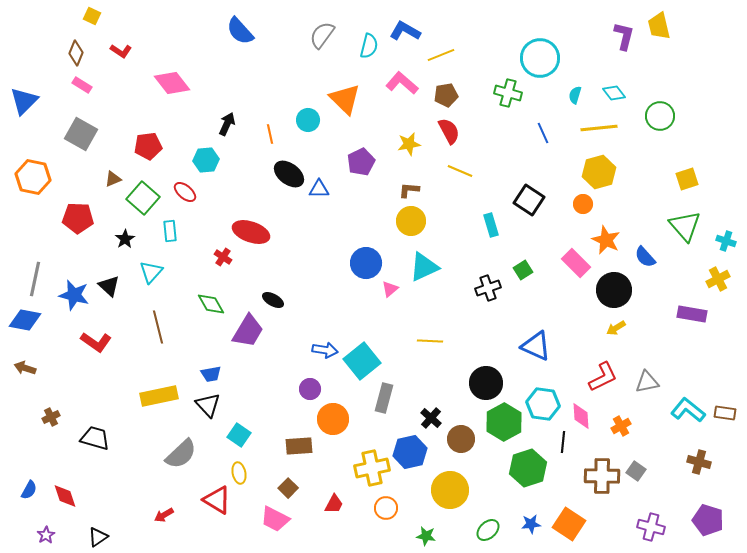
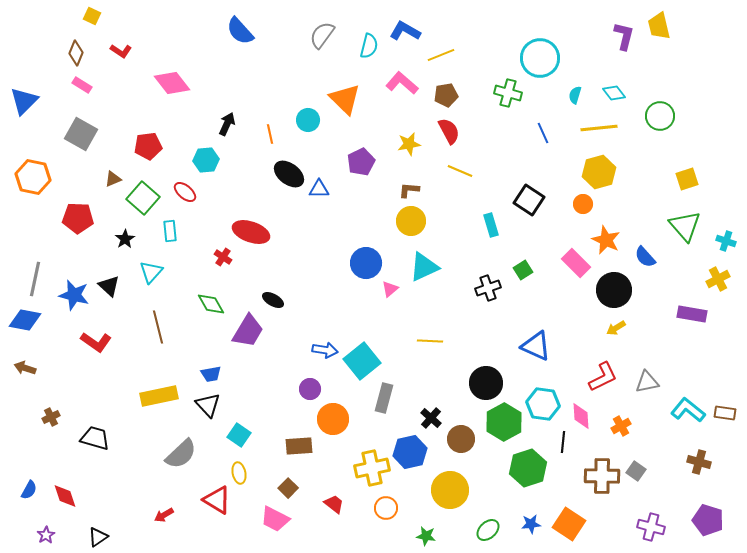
red trapezoid at (334, 504): rotated 80 degrees counterclockwise
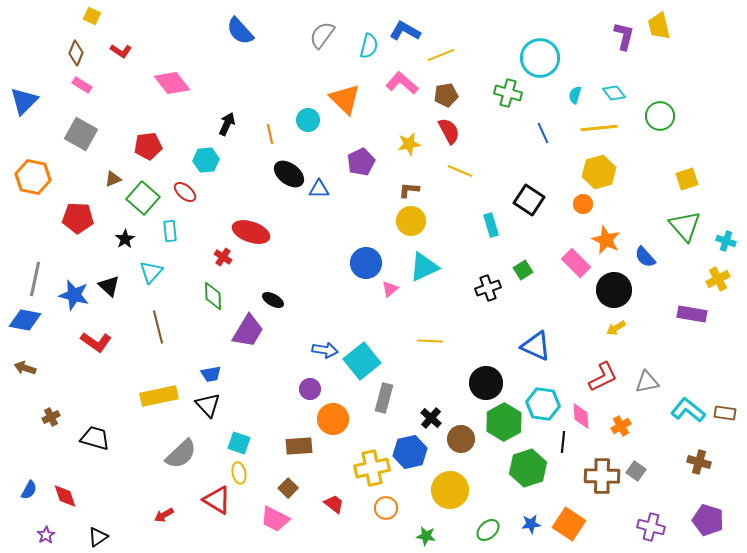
green diamond at (211, 304): moved 2 px right, 8 px up; rotated 28 degrees clockwise
cyan square at (239, 435): moved 8 px down; rotated 15 degrees counterclockwise
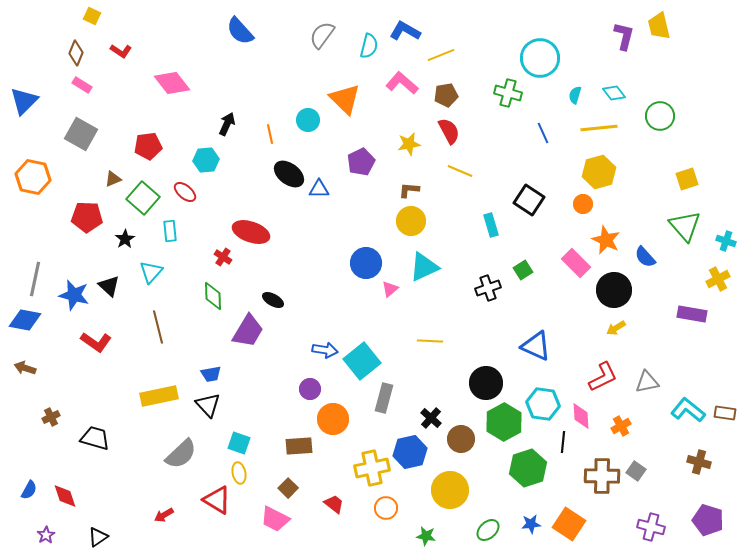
red pentagon at (78, 218): moved 9 px right, 1 px up
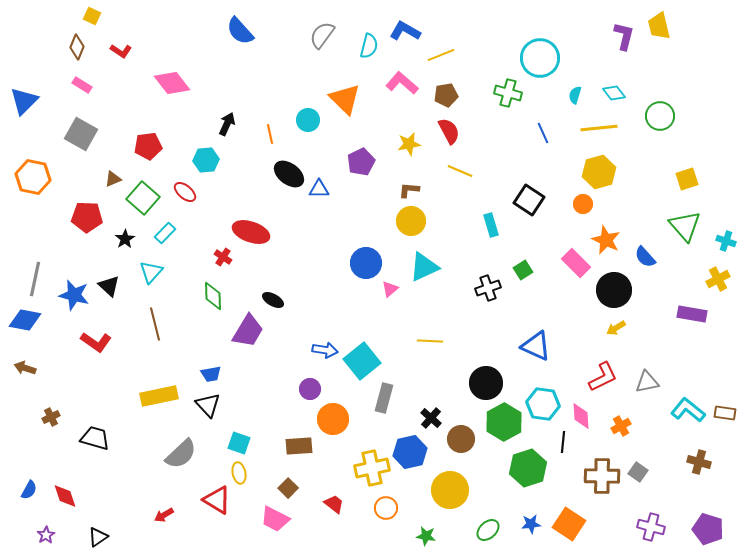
brown diamond at (76, 53): moved 1 px right, 6 px up
cyan rectangle at (170, 231): moved 5 px left, 2 px down; rotated 50 degrees clockwise
brown line at (158, 327): moved 3 px left, 3 px up
gray square at (636, 471): moved 2 px right, 1 px down
purple pentagon at (708, 520): moved 9 px down
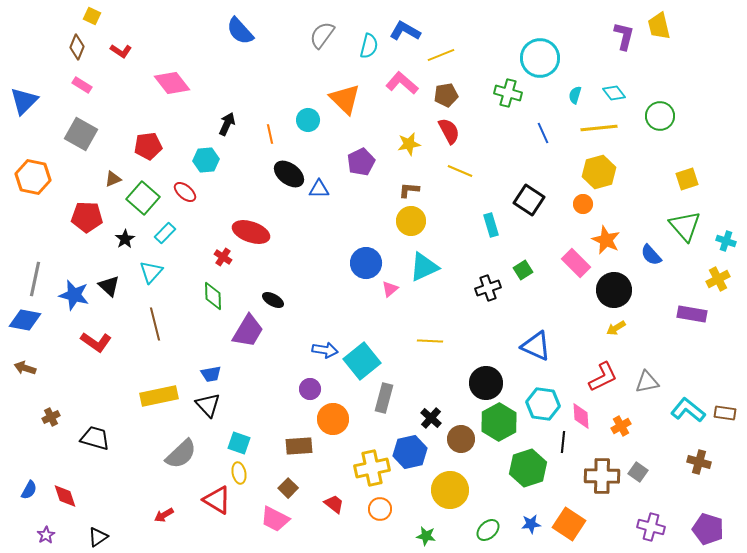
blue semicircle at (645, 257): moved 6 px right, 2 px up
green hexagon at (504, 422): moved 5 px left
orange circle at (386, 508): moved 6 px left, 1 px down
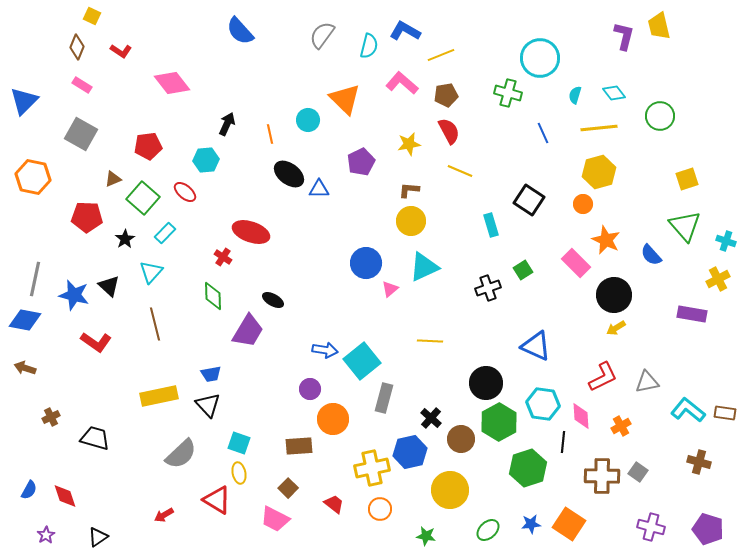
black circle at (614, 290): moved 5 px down
